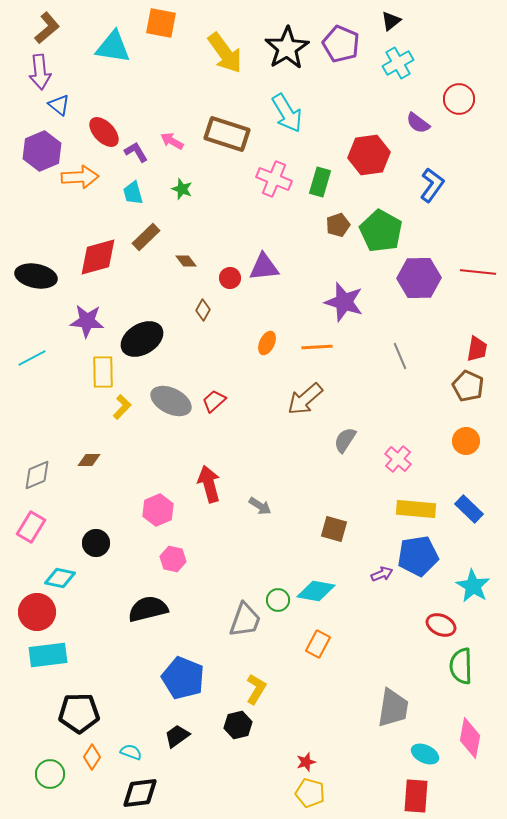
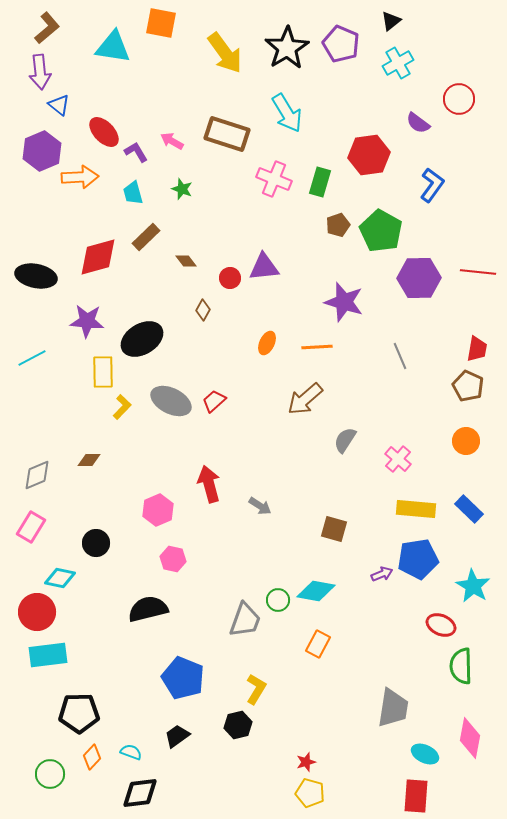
blue pentagon at (418, 556): moved 3 px down
orange diamond at (92, 757): rotated 10 degrees clockwise
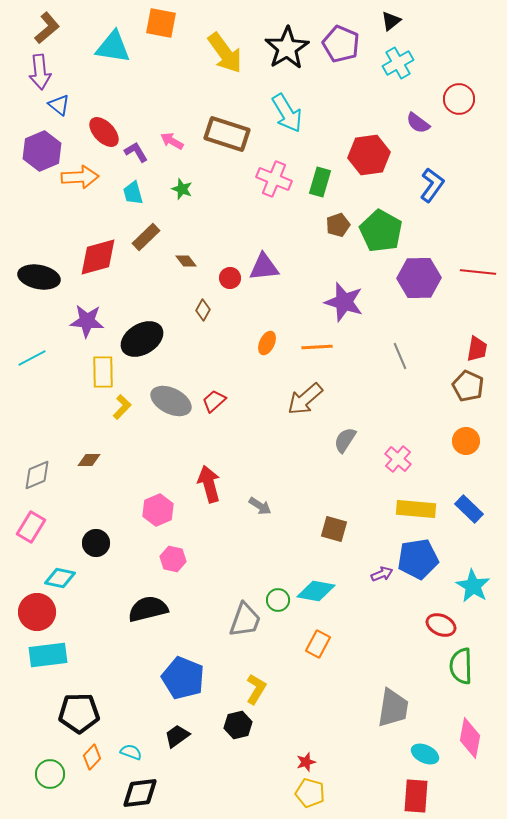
black ellipse at (36, 276): moved 3 px right, 1 px down
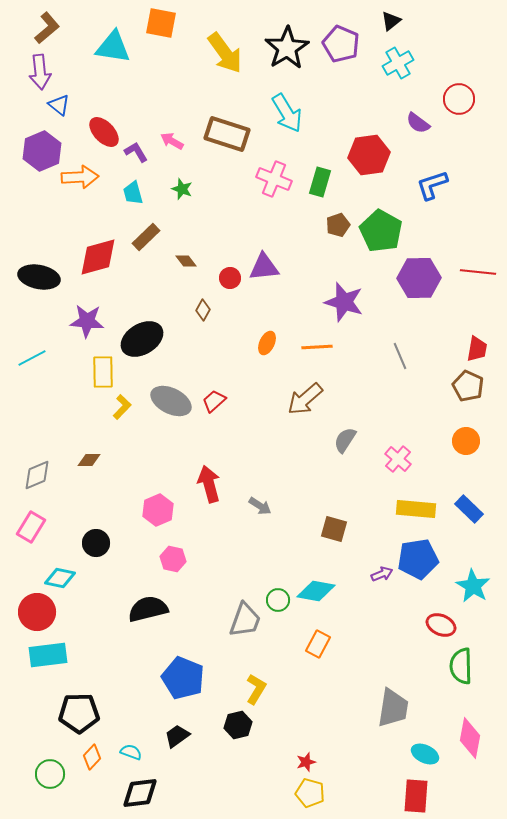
blue L-shape at (432, 185): rotated 144 degrees counterclockwise
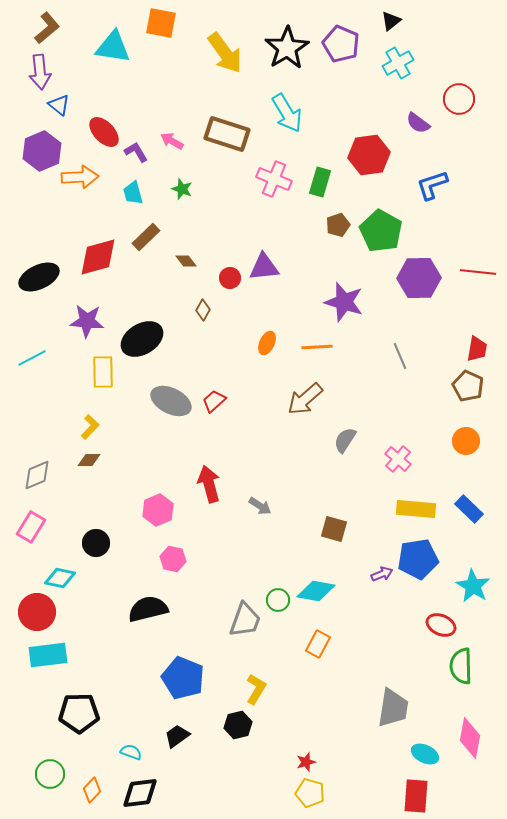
black ellipse at (39, 277): rotated 36 degrees counterclockwise
yellow L-shape at (122, 407): moved 32 px left, 20 px down
orange diamond at (92, 757): moved 33 px down
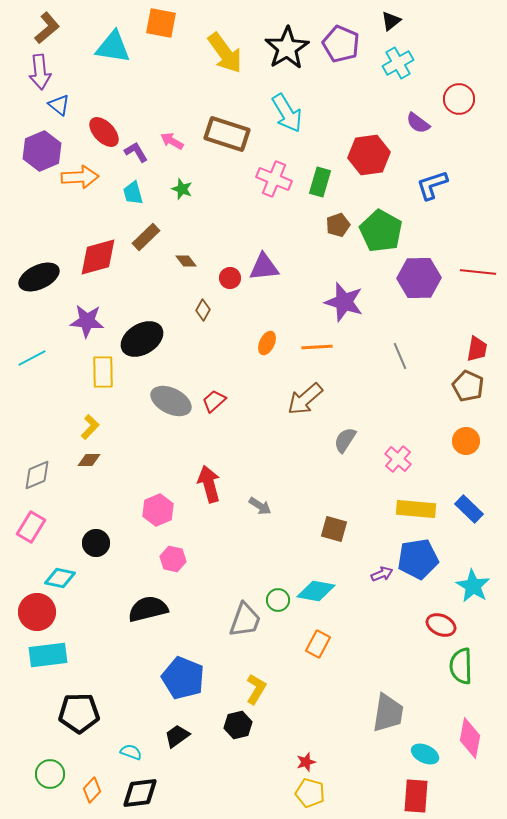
gray trapezoid at (393, 708): moved 5 px left, 5 px down
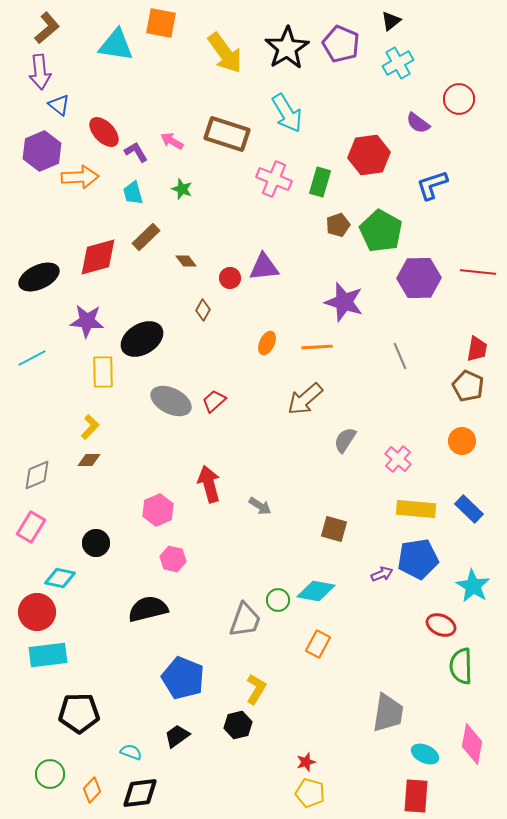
cyan triangle at (113, 47): moved 3 px right, 2 px up
orange circle at (466, 441): moved 4 px left
pink diamond at (470, 738): moved 2 px right, 6 px down
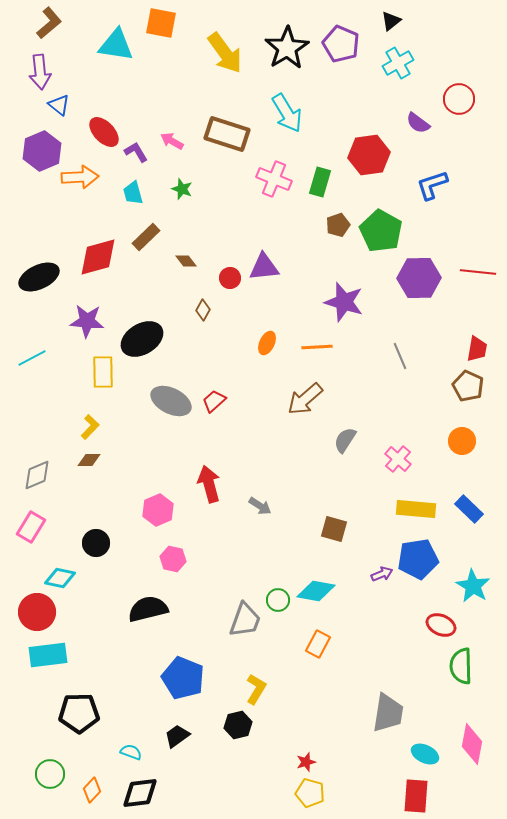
brown L-shape at (47, 28): moved 2 px right, 5 px up
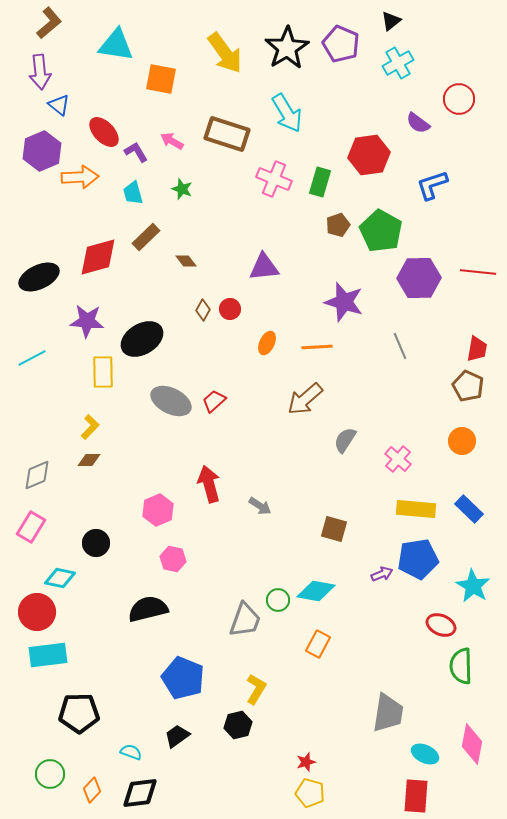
orange square at (161, 23): moved 56 px down
red circle at (230, 278): moved 31 px down
gray line at (400, 356): moved 10 px up
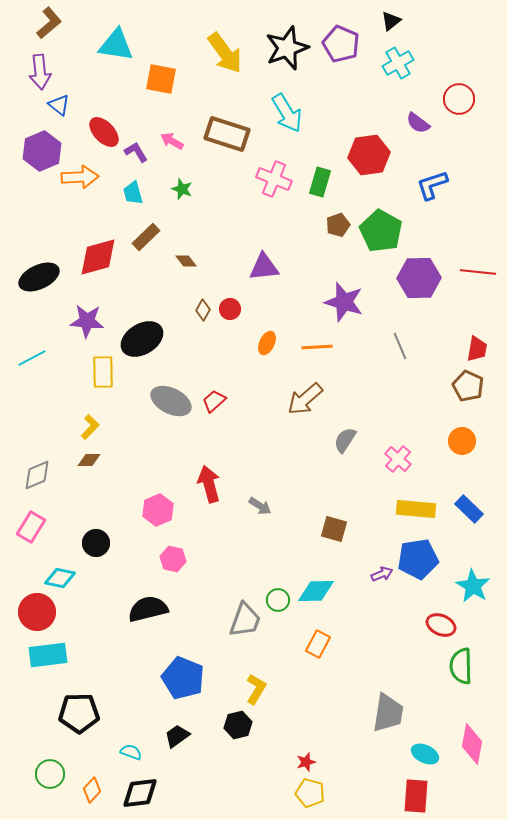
black star at (287, 48): rotated 12 degrees clockwise
cyan diamond at (316, 591): rotated 12 degrees counterclockwise
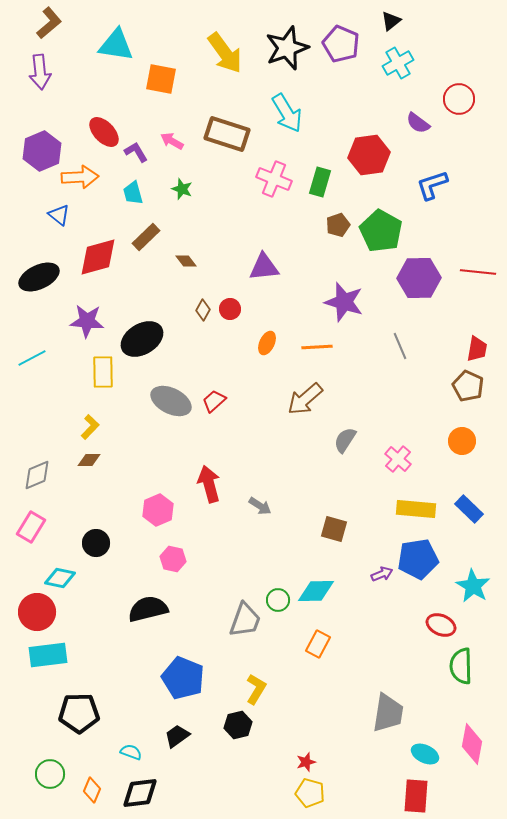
blue triangle at (59, 105): moved 110 px down
orange diamond at (92, 790): rotated 20 degrees counterclockwise
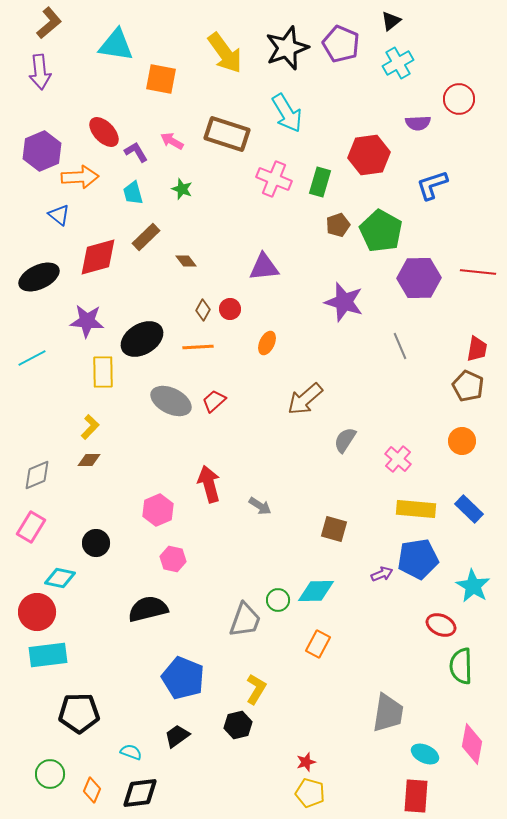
purple semicircle at (418, 123): rotated 40 degrees counterclockwise
orange line at (317, 347): moved 119 px left
